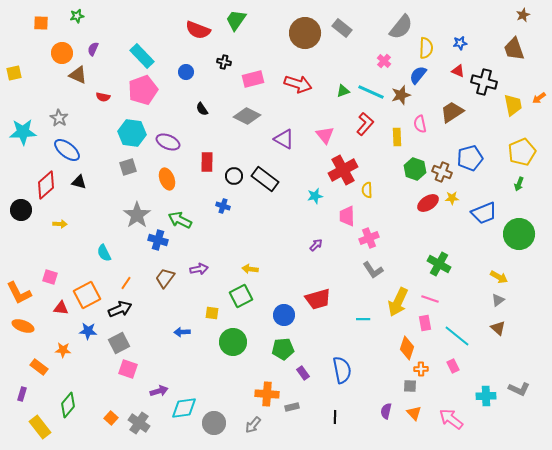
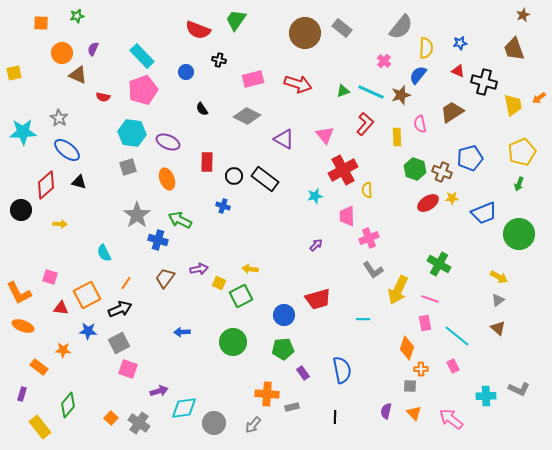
black cross at (224, 62): moved 5 px left, 2 px up
yellow arrow at (398, 302): moved 12 px up
yellow square at (212, 313): moved 7 px right, 30 px up; rotated 16 degrees clockwise
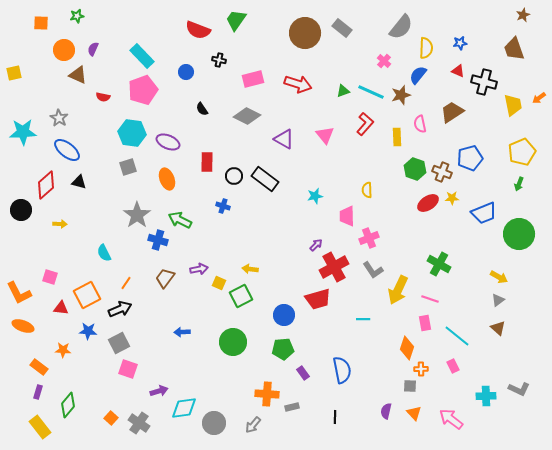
orange circle at (62, 53): moved 2 px right, 3 px up
red cross at (343, 170): moved 9 px left, 97 px down
purple rectangle at (22, 394): moved 16 px right, 2 px up
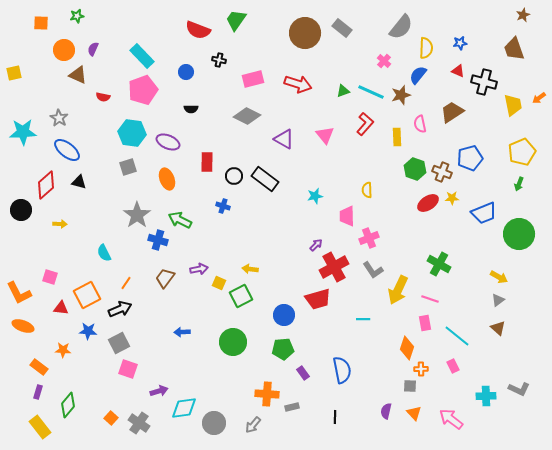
black semicircle at (202, 109): moved 11 px left; rotated 56 degrees counterclockwise
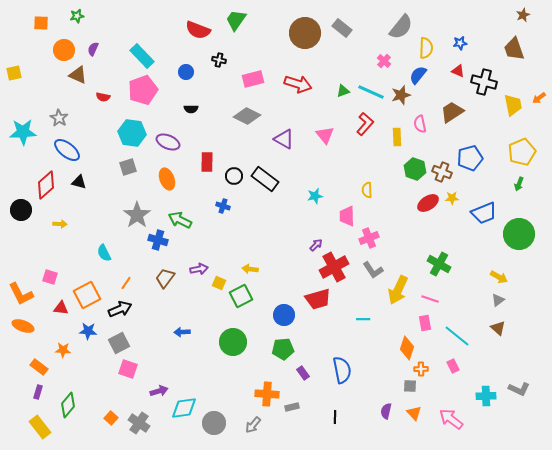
orange L-shape at (19, 293): moved 2 px right, 1 px down
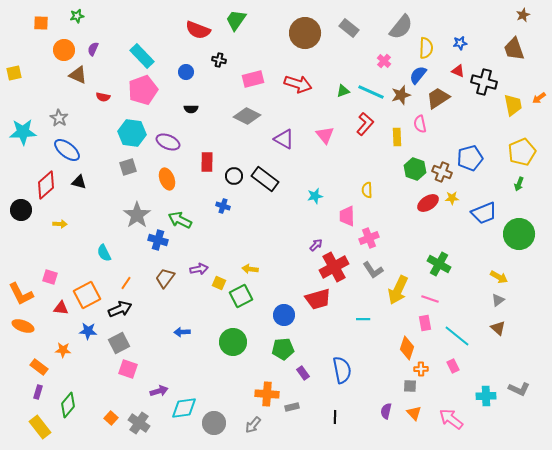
gray rectangle at (342, 28): moved 7 px right
brown trapezoid at (452, 112): moved 14 px left, 14 px up
